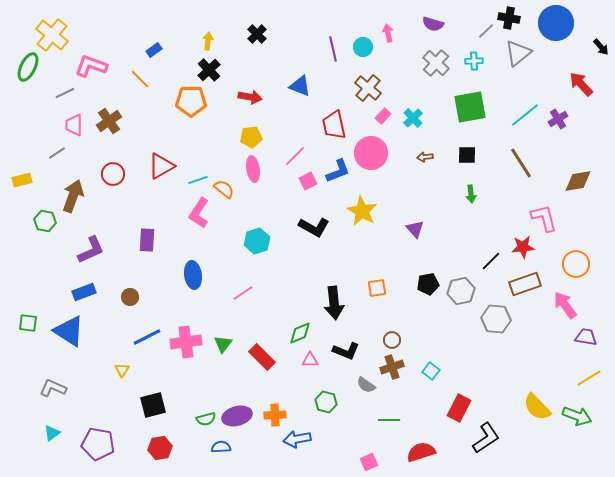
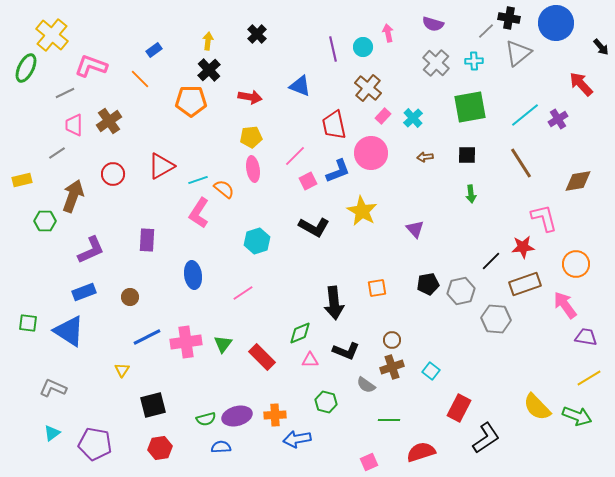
green ellipse at (28, 67): moved 2 px left, 1 px down
green hexagon at (45, 221): rotated 10 degrees counterclockwise
purple pentagon at (98, 444): moved 3 px left
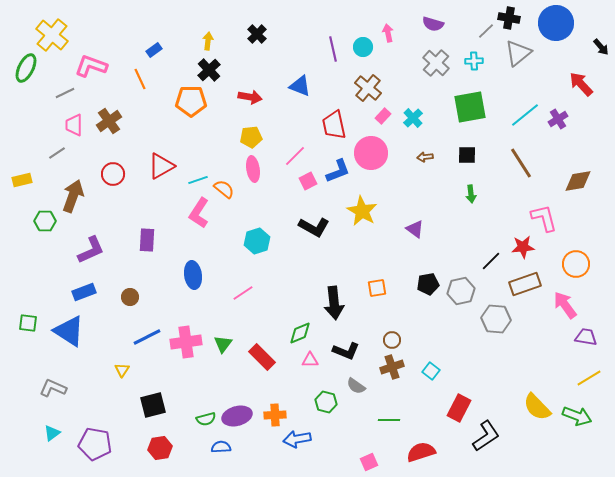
orange line at (140, 79): rotated 20 degrees clockwise
purple triangle at (415, 229): rotated 12 degrees counterclockwise
gray semicircle at (366, 385): moved 10 px left, 1 px down
black L-shape at (486, 438): moved 2 px up
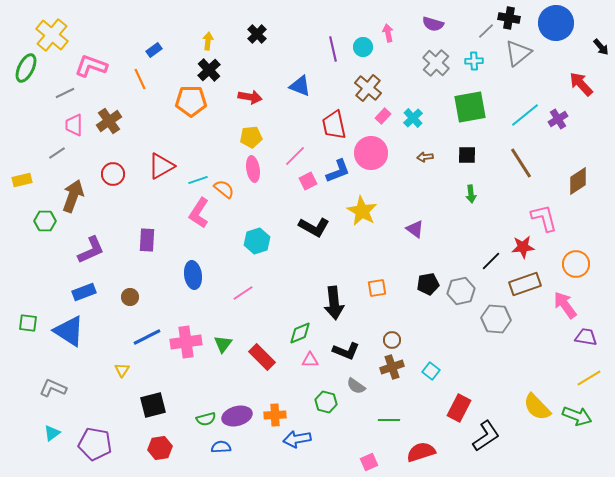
brown diamond at (578, 181): rotated 24 degrees counterclockwise
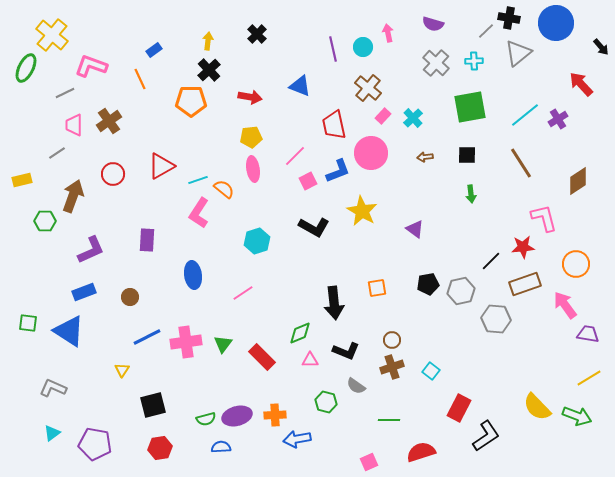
purple trapezoid at (586, 337): moved 2 px right, 3 px up
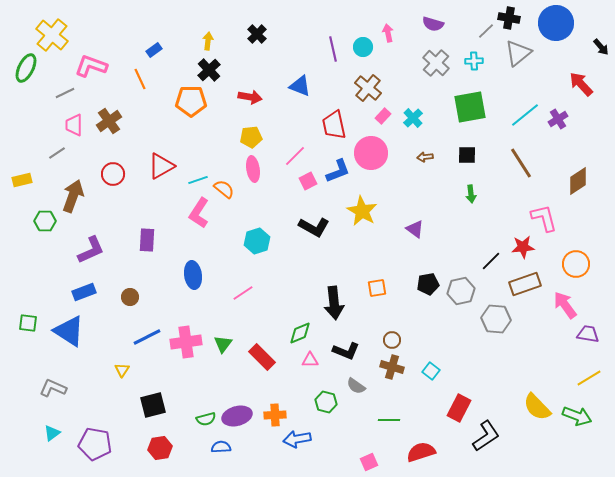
brown cross at (392, 367): rotated 35 degrees clockwise
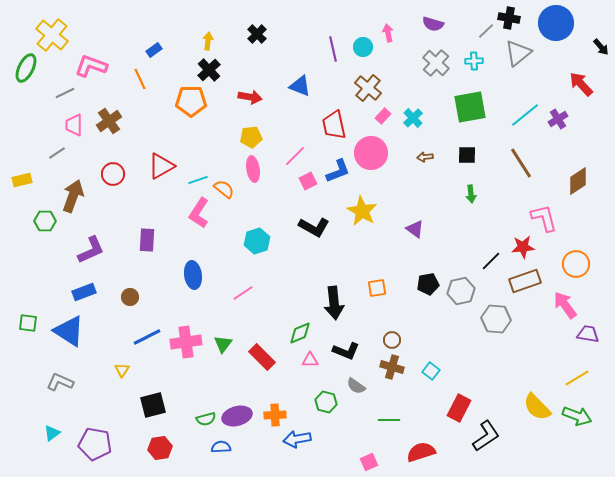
brown rectangle at (525, 284): moved 3 px up
yellow line at (589, 378): moved 12 px left
gray L-shape at (53, 388): moved 7 px right, 6 px up
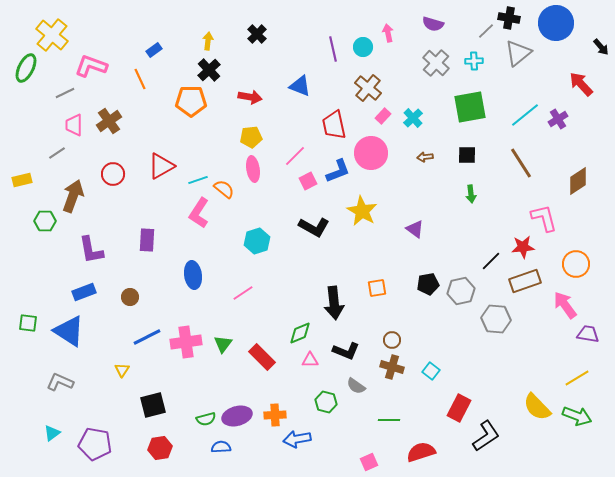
purple L-shape at (91, 250): rotated 104 degrees clockwise
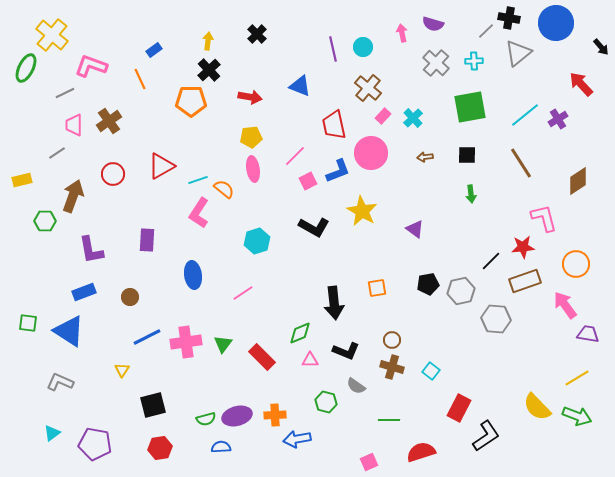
pink arrow at (388, 33): moved 14 px right
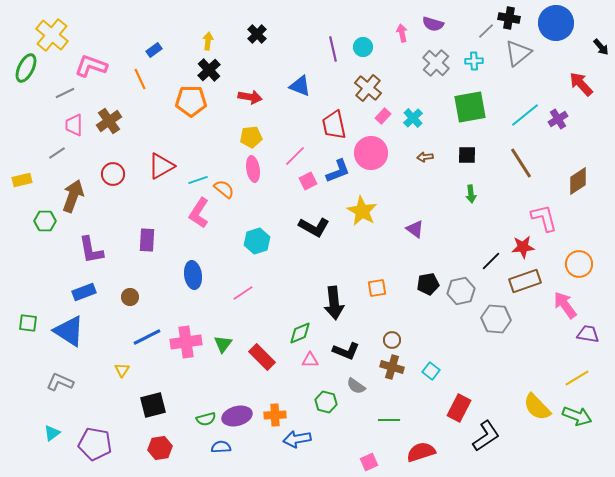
orange circle at (576, 264): moved 3 px right
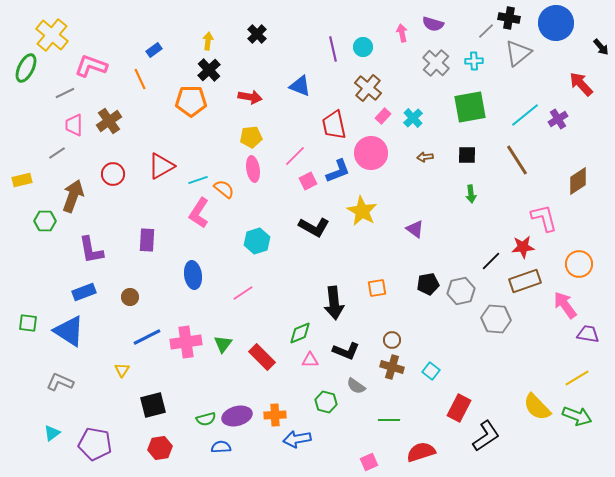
brown line at (521, 163): moved 4 px left, 3 px up
